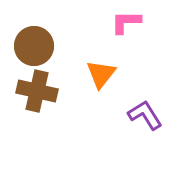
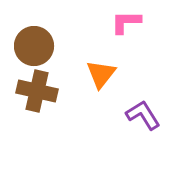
purple L-shape: moved 2 px left
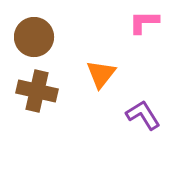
pink L-shape: moved 18 px right
brown circle: moved 9 px up
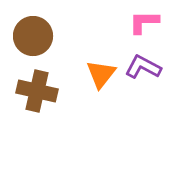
brown circle: moved 1 px left, 1 px up
purple L-shape: moved 48 px up; rotated 30 degrees counterclockwise
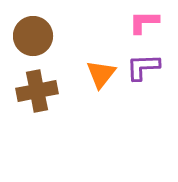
purple L-shape: rotated 30 degrees counterclockwise
brown cross: rotated 24 degrees counterclockwise
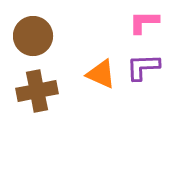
orange triangle: rotated 44 degrees counterclockwise
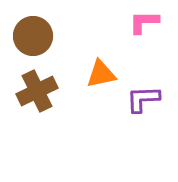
purple L-shape: moved 32 px down
orange triangle: rotated 36 degrees counterclockwise
brown cross: rotated 15 degrees counterclockwise
